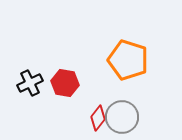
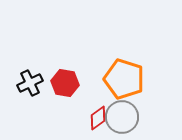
orange pentagon: moved 4 px left, 19 px down
red diamond: rotated 15 degrees clockwise
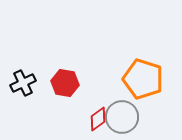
orange pentagon: moved 19 px right
black cross: moved 7 px left
red diamond: moved 1 px down
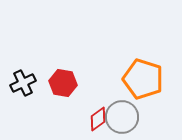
red hexagon: moved 2 px left
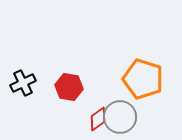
red hexagon: moved 6 px right, 4 px down
gray circle: moved 2 px left
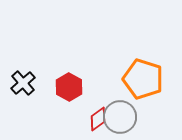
black cross: rotated 15 degrees counterclockwise
red hexagon: rotated 20 degrees clockwise
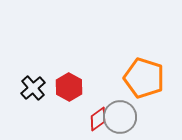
orange pentagon: moved 1 px right, 1 px up
black cross: moved 10 px right, 5 px down
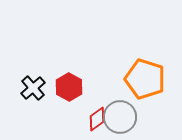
orange pentagon: moved 1 px right, 1 px down
red diamond: moved 1 px left
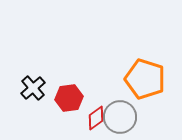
red hexagon: moved 11 px down; rotated 24 degrees clockwise
red diamond: moved 1 px left, 1 px up
